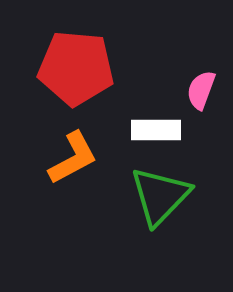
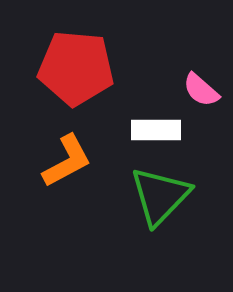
pink semicircle: rotated 69 degrees counterclockwise
orange L-shape: moved 6 px left, 3 px down
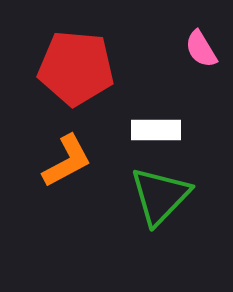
pink semicircle: moved 41 px up; rotated 18 degrees clockwise
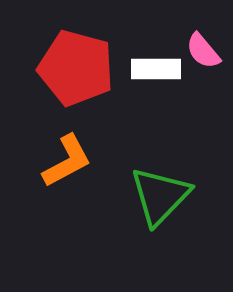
pink semicircle: moved 2 px right, 2 px down; rotated 9 degrees counterclockwise
red pentagon: rotated 10 degrees clockwise
white rectangle: moved 61 px up
